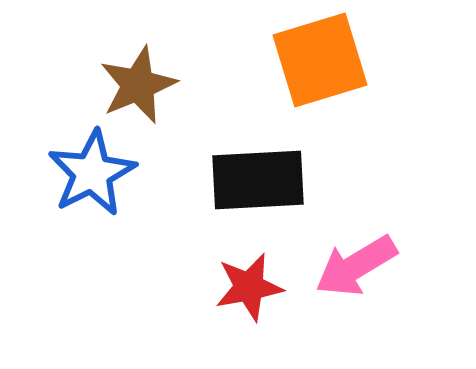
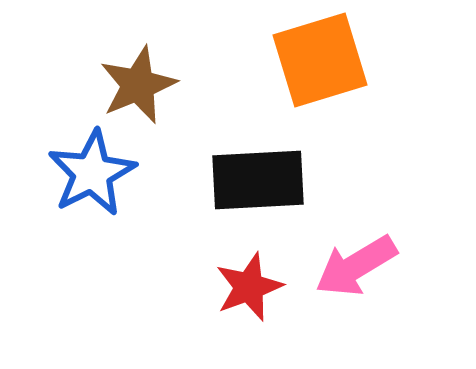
red star: rotated 10 degrees counterclockwise
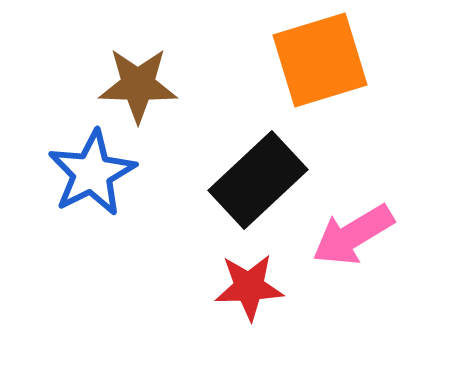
brown star: rotated 24 degrees clockwise
black rectangle: rotated 40 degrees counterclockwise
pink arrow: moved 3 px left, 31 px up
red star: rotated 18 degrees clockwise
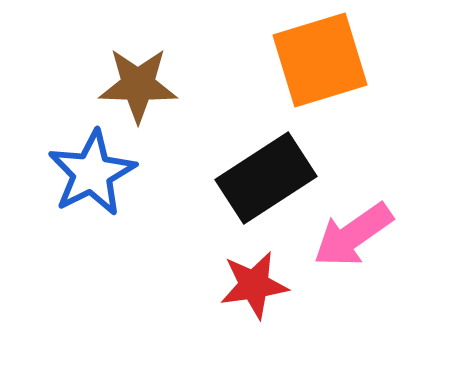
black rectangle: moved 8 px right, 2 px up; rotated 10 degrees clockwise
pink arrow: rotated 4 degrees counterclockwise
red star: moved 5 px right, 2 px up; rotated 6 degrees counterclockwise
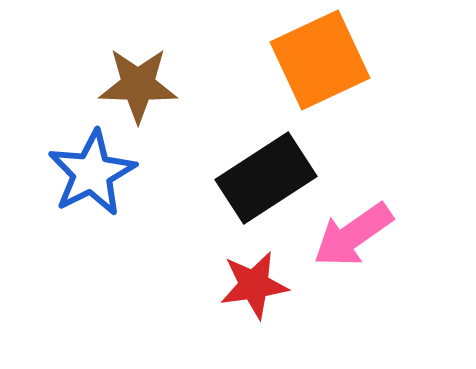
orange square: rotated 8 degrees counterclockwise
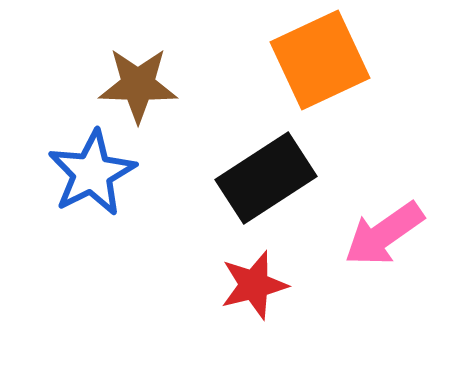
pink arrow: moved 31 px right, 1 px up
red star: rotated 6 degrees counterclockwise
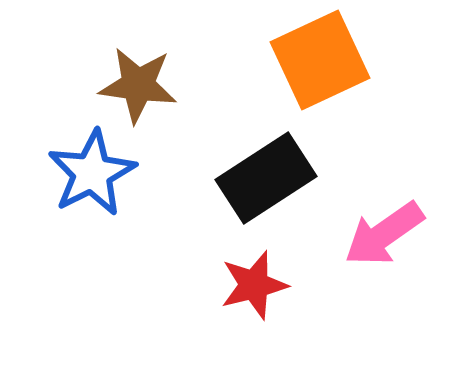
brown star: rotated 6 degrees clockwise
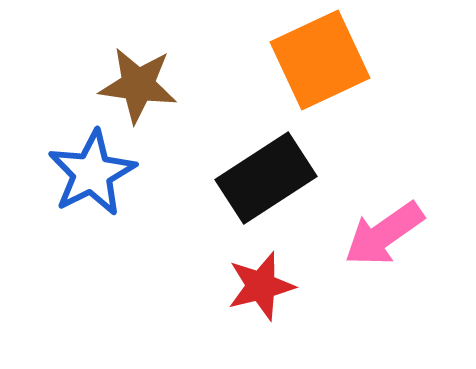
red star: moved 7 px right, 1 px down
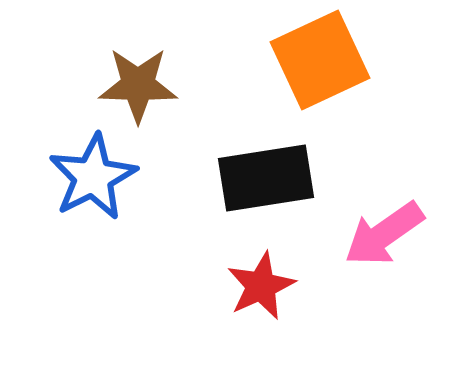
brown star: rotated 6 degrees counterclockwise
blue star: moved 1 px right, 4 px down
black rectangle: rotated 24 degrees clockwise
red star: rotated 10 degrees counterclockwise
